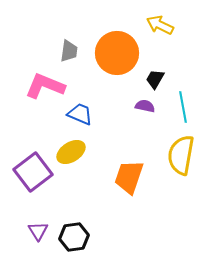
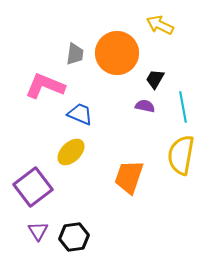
gray trapezoid: moved 6 px right, 3 px down
yellow ellipse: rotated 12 degrees counterclockwise
purple square: moved 15 px down
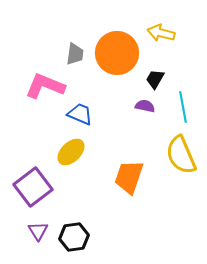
yellow arrow: moved 1 px right, 8 px down; rotated 12 degrees counterclockwise
yellow semicircle: rotated 33 degrees counterclockwise
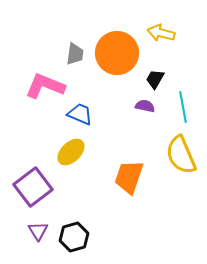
black hexagon: rotated 8 degrees counterclockwise
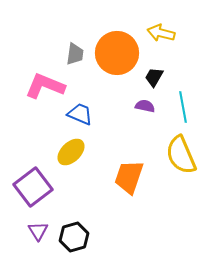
black trapezoid: moved 1 px left, 2 px up
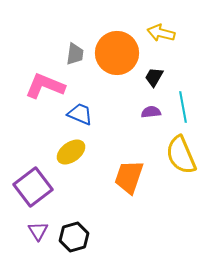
purple semicircle: moved 6 px right, 6 px down; rotated 18 degrees counterclockwise
yellow ellipse: rotated 8 degrees clockwise
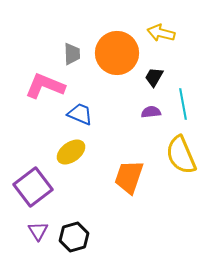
gray trapezoid: moved 3 px left; rotated 10 degrees counterclockwise
cyan line: moved 3 px up
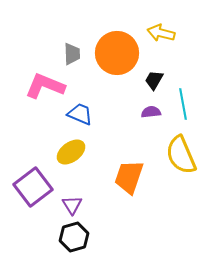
black trapezoid: moved 3 px down
purple triangle: moved 34 px right, 26 px up
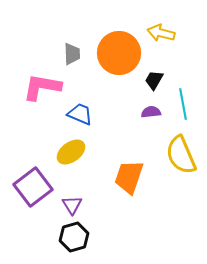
orange circle: moved 2 px right
pink L-shape: moved 3 px left, 1 px down; rotated 12 degrees counterclockwise
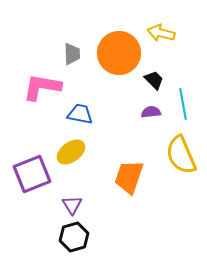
black trapezoid: rotated 105 degrees clockwise
blue trapezoid: rotated 12 degrees counterclockwise
purple square: moved 1 px left, 13 px up; rotated 15 degrees clockwise
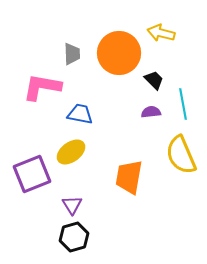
orange trapezoid: rotated 9 degrees counterclockwise
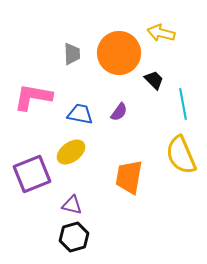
pink L-shape: moved 9 px left, 10 px down
purple semicircle: moved 32 px left; rotated 132 degrees clockwise
purple triangle: rotated 45 degrees counterclockwise
